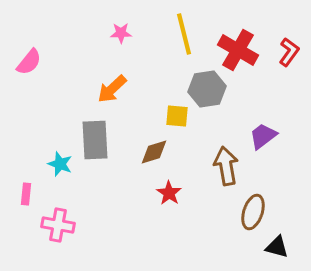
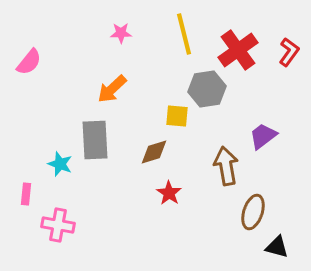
red cross: rotated 24 degrees clockwise
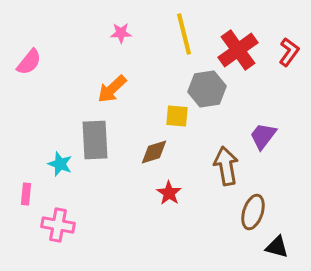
purple trapezoid: rotated 16 degrees counterclockwise
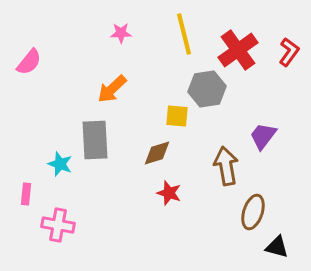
brown diamond: moved 3 px right, 1 px down
red star: rotated 15 degrees counterclockwise
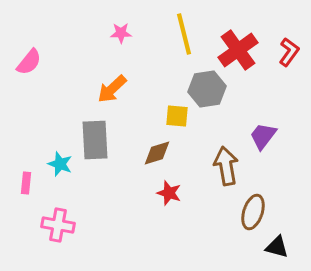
pink rectangle: moved 11 px up
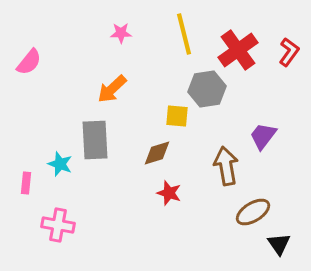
brown ellipse: rotated 40 degrees clockwise
black triangle: moved 2 px right, 3 px up; rotated 40 degrees clockwise
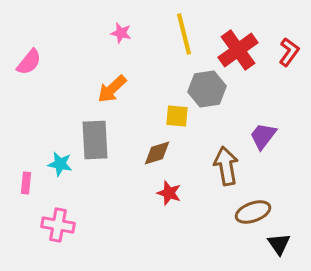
pink star: rotated 15 degrees clockwise
cyan star: rotated 10 degrees counterclockwise
brown ellipse: rotated 12 degrees clockwise
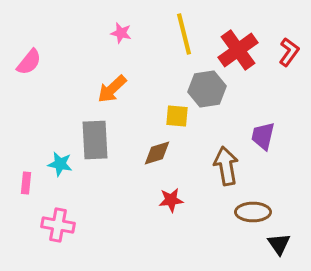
purple trapezoid: rotated 24 degrees counterclockwise
red star: moved 2 px right, 7 px down; rotated 25 degrees counterclockwise
brown ellipse: rotated 20 degrees clockwise
